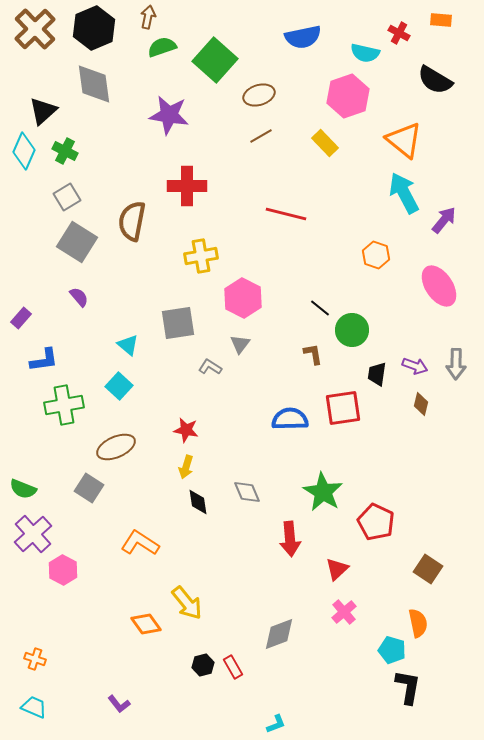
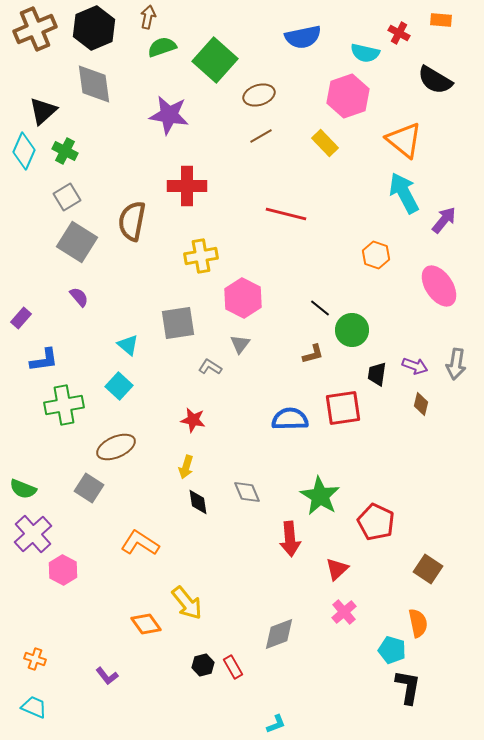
brown cross at (35, 29): rotated 21 degrees clockwise
brown L-shape at (313, 354): rotated 85 degrees clockwise
gray arrow at (456, 364): rotated 8 degrees clockwise
red star at (186, 430): moved 7 px right, 10 px up
green star at (323, 492): moved 3 px left, 4 px down
purple L-shape at (119, 704): moved 12 px left, 28 px up
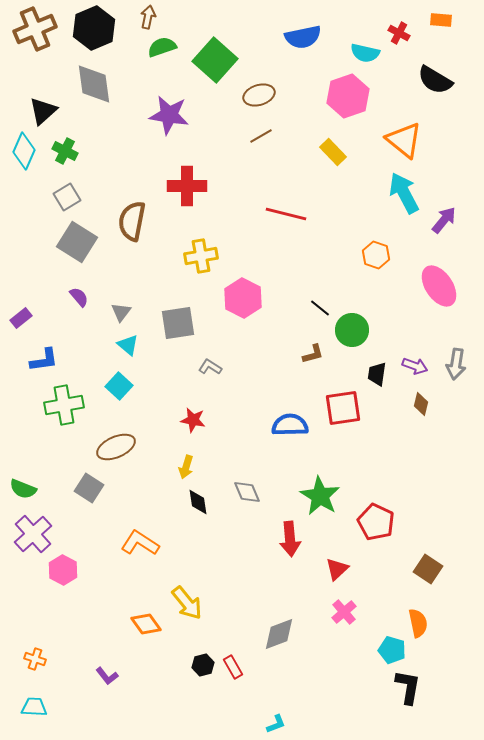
yellow rectangle at (325, 143): moved 8 px right, 9 px down
purple rectangle at (21, 318): rotated 10 degrees clockwise
gray triangle at (240, 344): moved 119 px left, 32 px up
blue semicircle at (290, 419): moved 6 px down
cyan trapezoid at (34, 707): rotated 20 degrees counterclockwise
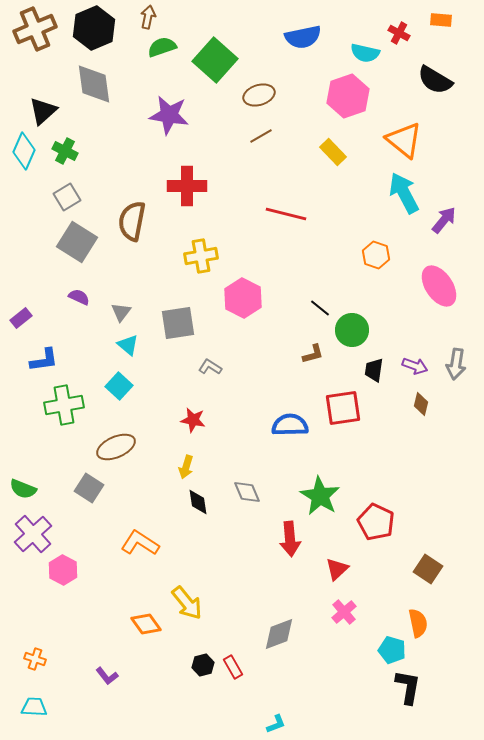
purple semicircle at (79, 297): rotated 25 degrees counterclockwise
black trapezoid at (377, 374): moved 3 px left, 4 px up
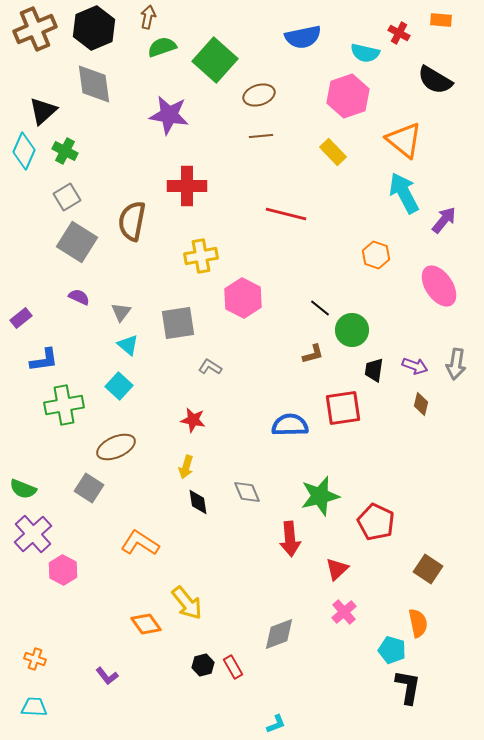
brown line at (261, 136): rotated 25 degrees clockwise
green star at (320, 496): rotated 27 degrees clockwise
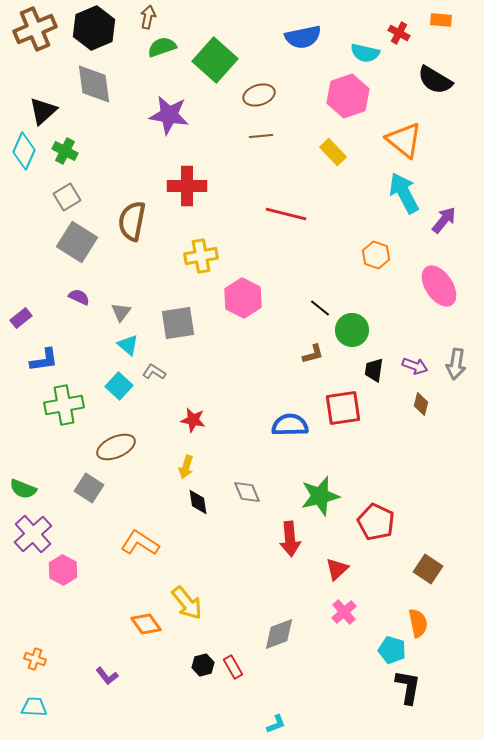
gray L-shape at (210, 367): moved 56 px left, 5 px down
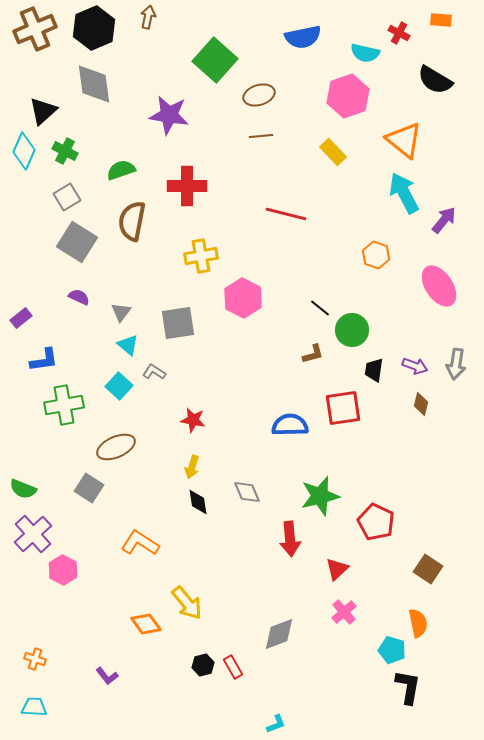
green semicircle at (162, 47): moved 41 px left, 123 px down
yellow arrow at (186, 467): moved 6 px right
